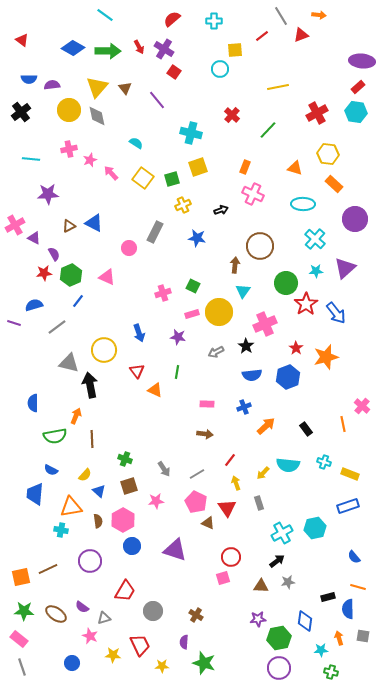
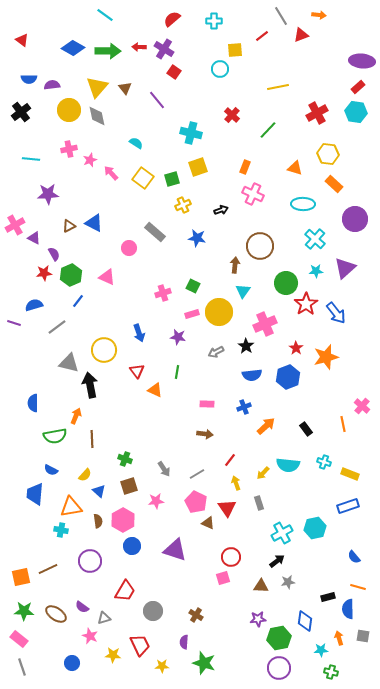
red arrow at (139, 47): rotated 120 degrees clockwise
gray rectangle at (155, 232): rotated 75 degrees counterclockwise
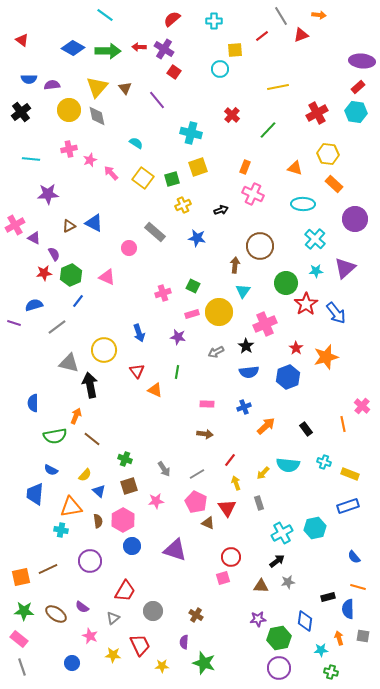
blue semicircle at (252, 375): moved 3 px left, 3 px up
brown line at (92, 439): rotated 48 degrees counterclockwise
gray triangle at (104, 618): moved 9 px right; rotated 24 degrees counterclockwise
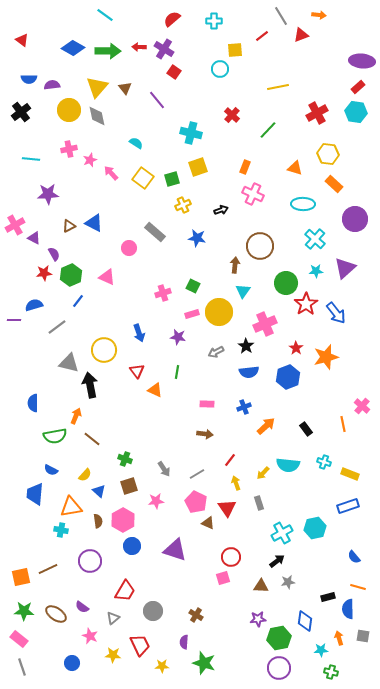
purple line at (14, 323): moved 3 px up; rotated 16 degrees counterclockwise
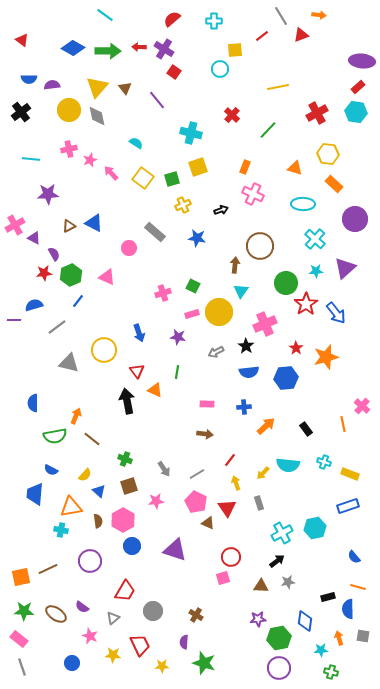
cyan triangle at (243, 291): moved 2 px left
blue hexagon at (288, 377): moved 2 px left, 1 px down; rotated 15 degrees clockwise
black arrow at (90, 385): moved 37 px right, 16 px down
blue cross at (244, 407): rotated 16 degrees clockwise
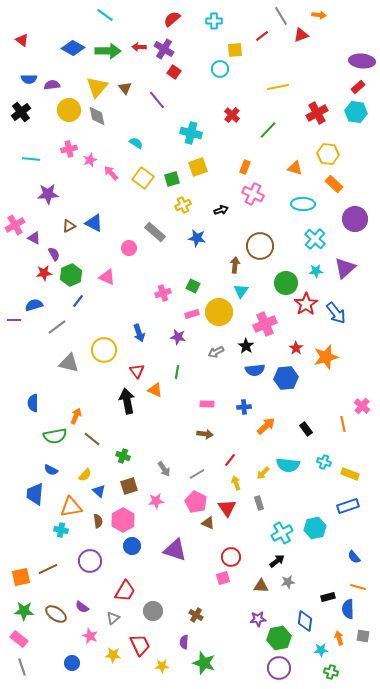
blue semicircle at (249, 372): moved 6 px right, 2 px up
green cross at (125, 459): moved 2 px left, 3 px up
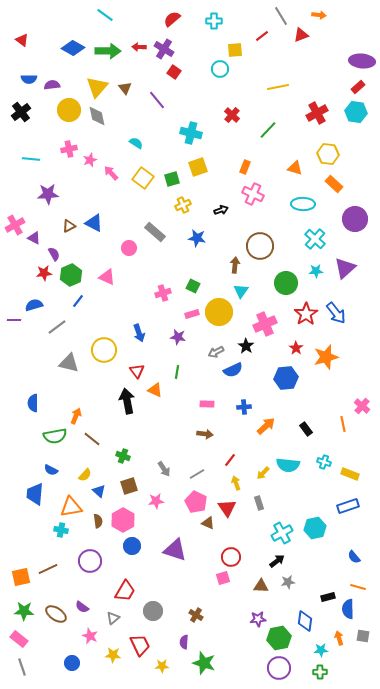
red star at (306, 304): moved 10 px down
blue semicircle at (255, 370): moved 22 px left; rotated 18 degrees counterclockwise
green cross at (331, 672): moved 11 px left; rotated 16 degrees counterclockwise
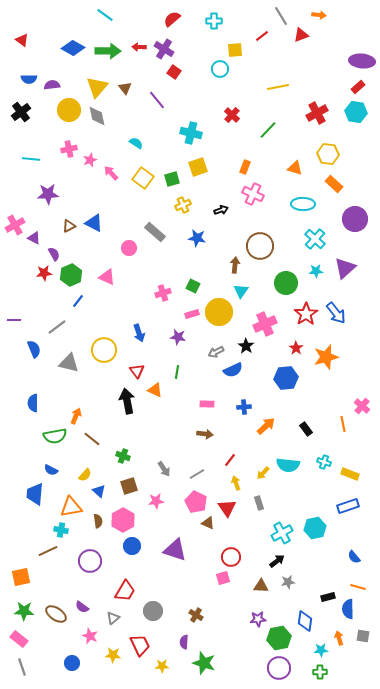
blue semicircle at (34, 305): moved 44 px down; rotated 84 degrees clockwise
brown line at (48, 569): moved 18 px up
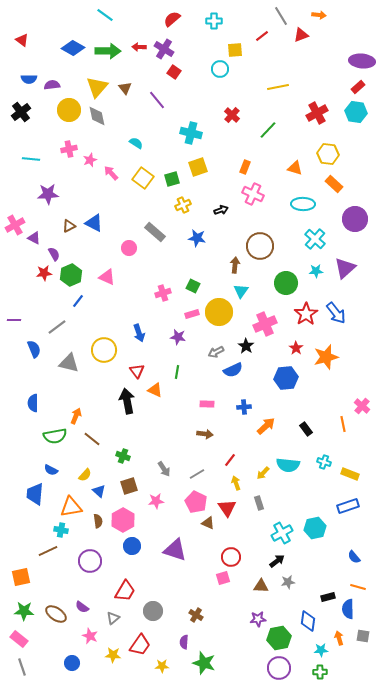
blue diamond at (305, 621): moved 3 px right
red trapezoid at (140, 645): rotated 60 degrees clockwise
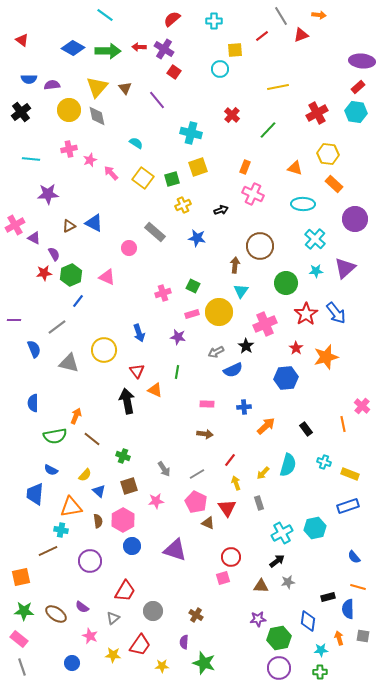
cyan semicircle at (288, 465): rotated 80 degrees counterclockwise
